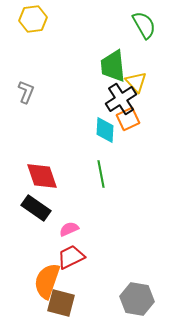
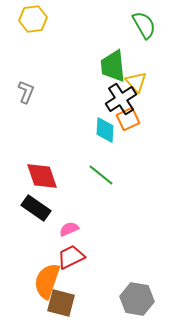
green line: moved 1 px down; rotated 40 degrees counterclockwise
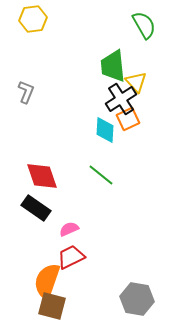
brown square: moved 9 px left, 3 px down
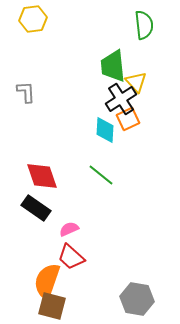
green semicircle: rotated 24 degrees clockwise
gray L-shape: rotated 25 degrees counterclockwise
red trapezoid: rotated 112 degrees counterclockwise
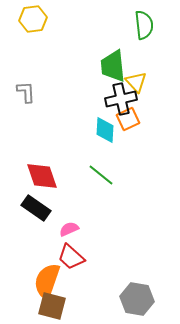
black cross: rotated 20 degrees clockwise
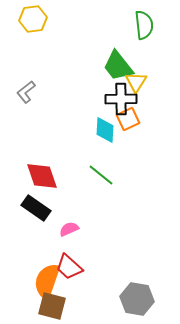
green trapezoid: moved 5 px right; rotated 32 degrees counterclockwise
yellow triangle: rotated 15 degrees clockwise
gray L-shape: rotated 125 degrees counterclockwise
black cross: rotated 12 degrees clockwise
red trapezoid: moved 2 px left, 10 px down
